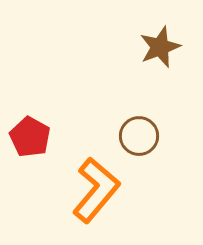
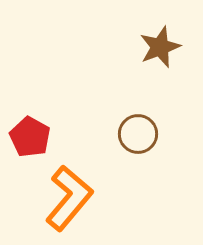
brown circle: moved 1 px left, 2 px up
orange L-shape: moved 27 px left, 8 px down
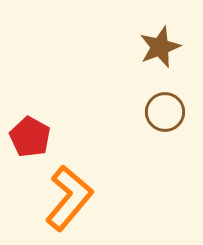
brown circle: moved 27 px right, 22 px up
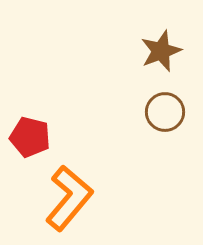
brown star: moved 1 px right, 4 px down
red pentagon: rotated 15 degrees counterclockwise
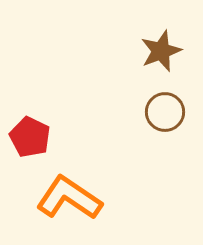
red pentagon: rotated 12 degrees clockwise
orange L-shape: rotated 96 degrees counterclockwise
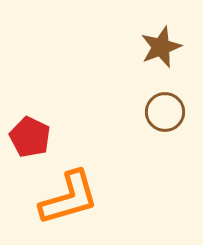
brown star: moved 4 px up
orange L-shape: rotated 130 degrees clockwise
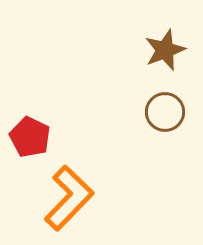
brown star: moved 4 px right, 3 px down
orange L-shape: rotated 30 degrees counterclockwise
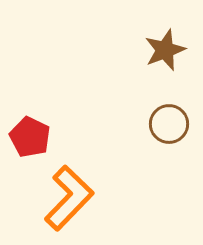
brown circle: moved 4 px right, 12 px down
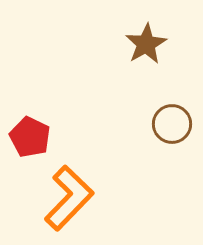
brown star: moved 19 px left, 6 px up; rotated 9 degrees counterclockwise
brown circle: moved 3 px right
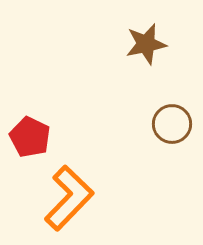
brown star: rotated 18 degrees clockwise
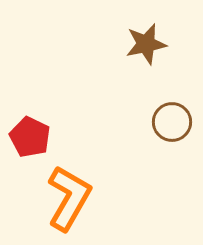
brown circle: moved 2 px up
orange L-shape: rotated 14 degrees counterclockwise
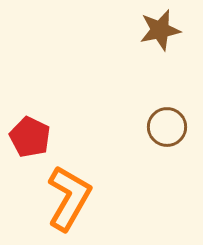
brown star: moved 14 px right, 14 px up
brown circle: moved 5 px left, 5 px down
